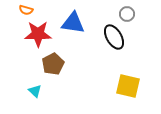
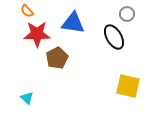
orange semicircle: moved 1 px right, 1 px down; rotated 32 degrees clockwise
red star: moved 1 px left
brown pentagon: moved 4 px right, 6 px up
cyan triangle: moved 8 px left, 7 px down
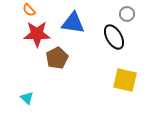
orange semicircle: moved 2 px right, 1 px up
yellow square: moved 3 px left, 6 px up
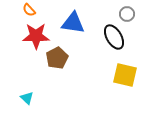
red star: moved 1 px left, 2 px down
yellow square: moved 5 px up
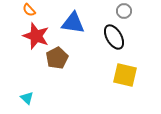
gray circle: moved 3 px left, 3 px up
red star: rotated 20 degrees clockwise
